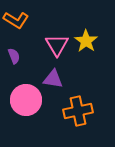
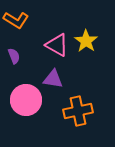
pink triangle: rotated 30 degrees counterclockwise
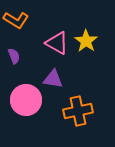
pink triangle: moved 2 px up
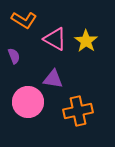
orange L-shape: moved 8 px right
pink triangle: moved 2 px left, 4 px up
pink circle: moved 2 px right, 2 px down
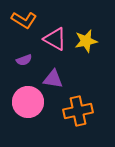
yellow star: rotated 25 degrees clockwise
purple semicircle: moved 10 px right, 4 px down; rotated 91 degrees clockwise
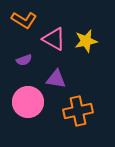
pink triangle: moved 1 px left
purple triangle: moved 3 px right
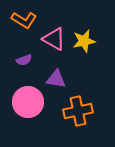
yellow star: moved 2 px left
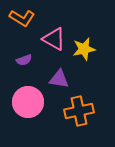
orange L-shape: moved 2 px left, 2 px up
yellow star: moved 8 px down
purple triangle: moved 3 px right
orange cross: moved 1 px right
